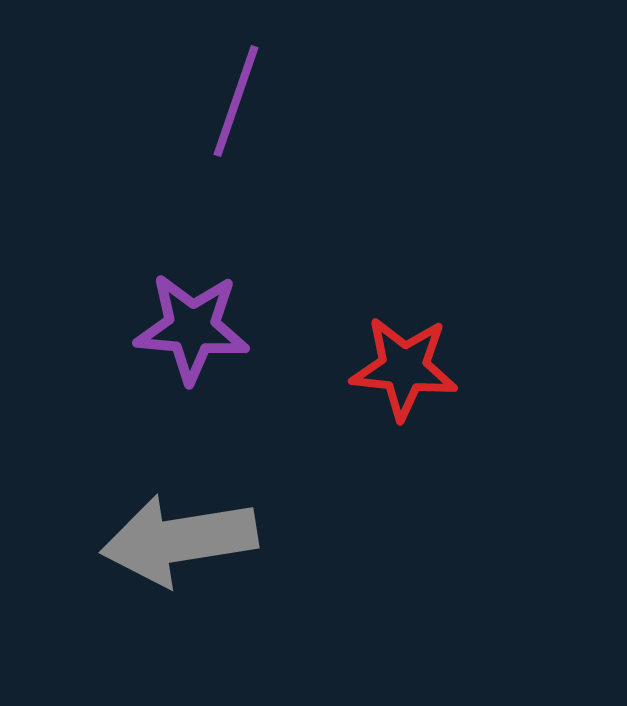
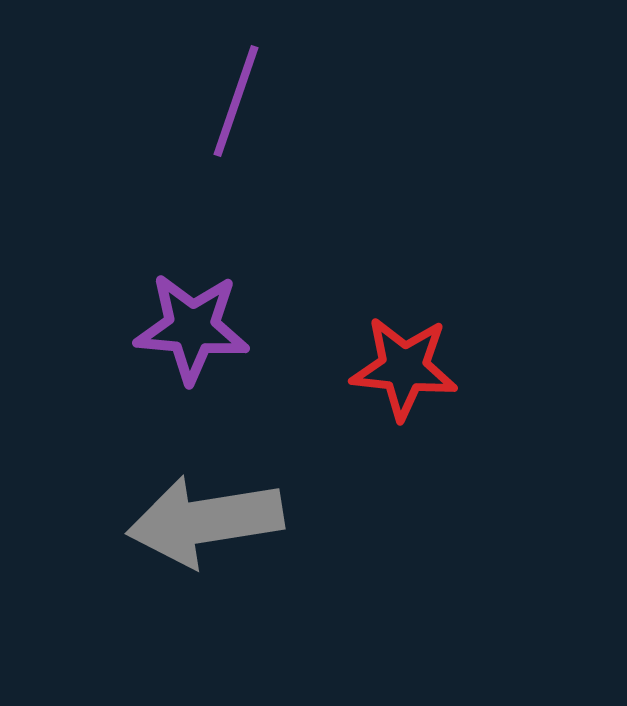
gray arrow: moved 26 px right, 19 px up
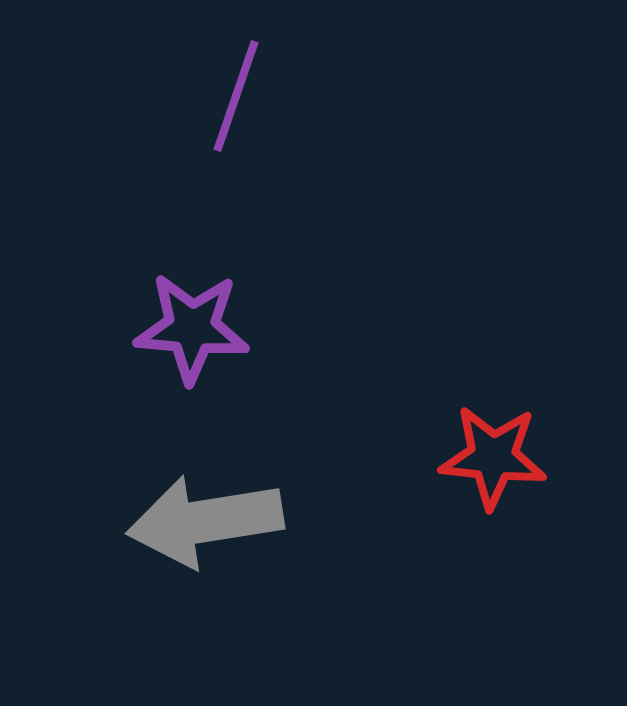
purple line: moved 5 px up
red star: moved 89 px right, 89 px down
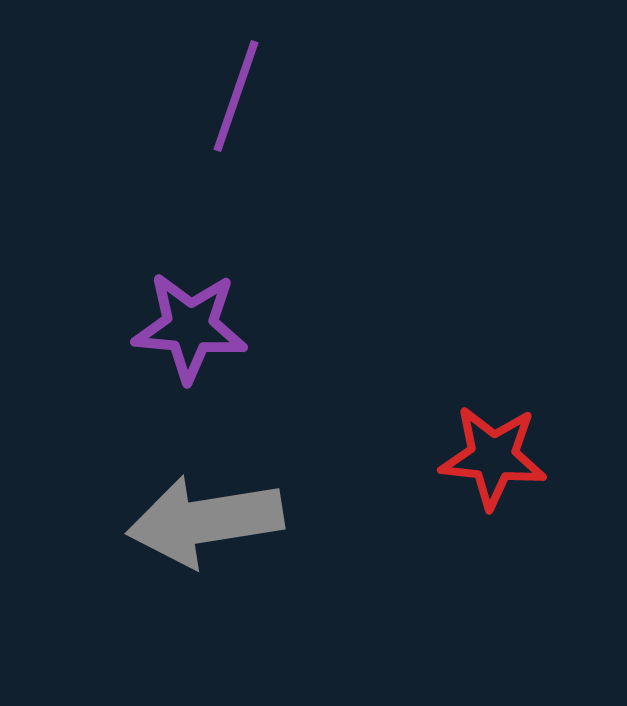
purple star: moved 2 px left, 1 px up
